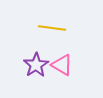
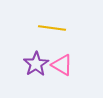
purple star: moved 1 px up
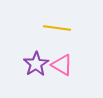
yellow line: moved 5 px right
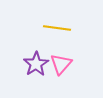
pink triangle: moved 1 px left, 1 px up; rotated 40 degrees clockwise
